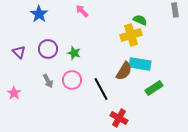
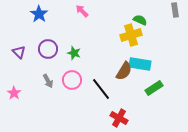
black line: rotated 10 degrees counterclockwise
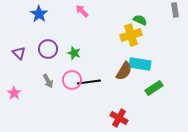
purple triangle: moved 1 px down
black line: moved 12 px left, 7 px up; rotated 60 degrees counterclockwise
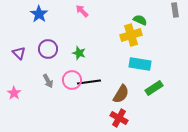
green star: moved 5 px right
brown semicircle: moved 3 px left, 23 px down
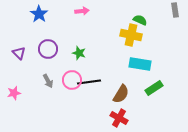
pink arrow: rotated 128 degrees clockwise
yellow cross: rotated 30 degrees clockwise
pink star: rotated 24 degrees clockwise
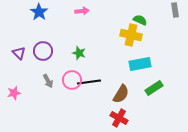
blue star: moved 2 px up
purple circle: moved 5 px left, 2 px down
cyan rectangle: rotated 20 degrees counterclockwise
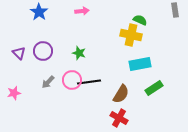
gray arrow: moved 1 px down; rotated 72 degrees clockwise
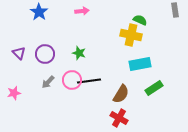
purple circle: moved 2 px right, 3 px down
black line: moved 1 px up
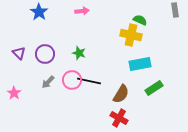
black line: rotated 20 degrees clockwise
pink star: rotated 24 degrees counterclockwise
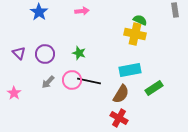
yellow cross: moved 4 px right, 1 px up
cyan rectangle: moved 10 px left, 6 px down
